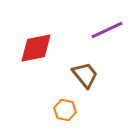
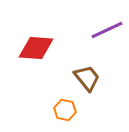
red diamond: rotated 15 degrees clockwise
brown trapezoid: moved 2 px right, 3 px down
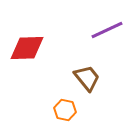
red diamond: moved 9 px left; rotated 6 degrees counterclockwise
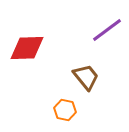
purple line: rotated 12 degrees counterclockwise
brown trapezoid: moved 1 px left, 1 px up
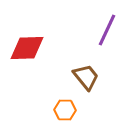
purple line: rotated 28 degrees counterclockwise
orange hexagon: rotated 10 degrees counterclockwise
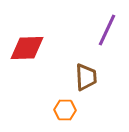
brown trapezoid: rotated 36 degrees clockwise
